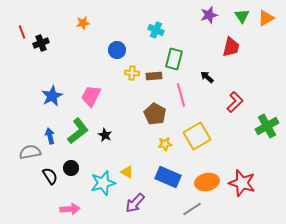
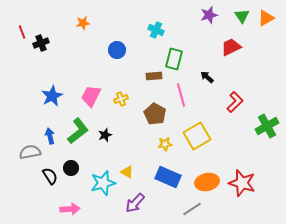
red trapezoid: rotated 130 degrees counterclockwise
yellow cross: moved 11 px left, 26 px down; rotated 24 degrees counterclockwise
black star: rotated 24 degrees clockwise
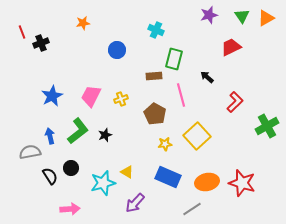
yellow square: rotated 12 degrees counterclockwise
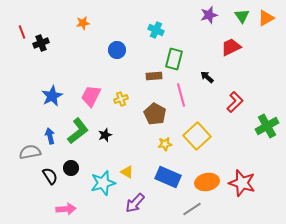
pink arrow: moved 4 px left
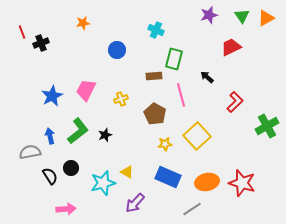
pink trapezoid: moved 5 px left, 6 px up
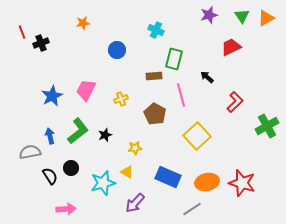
yellow star: moved 30 px left, 4 px down
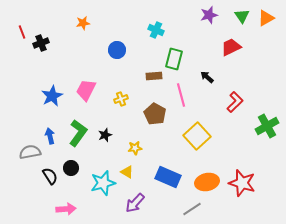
green L-shape: moved 2 px down; rotated 16 degrees counterclockwise
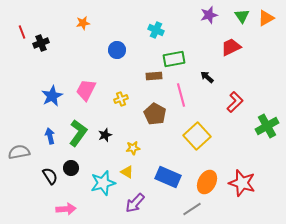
green rectangle: rotated 65 degrees clockwise
yellow star: moved 2 px left
gray semicircle: moved 11 px left
orange ellipse: rotated 50 degrees counterclockwise
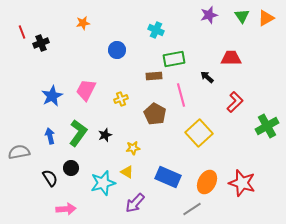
red trapezoid: moved 11 px down; rotated 25 degrees clockwise
yellow square: moved 2 px right, 3 px up
black semicircle: moved 2 px down
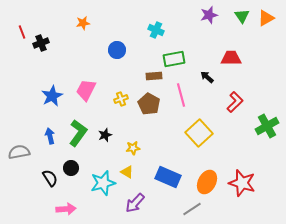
brown pentagon: moved 6 px left, 10 px up
